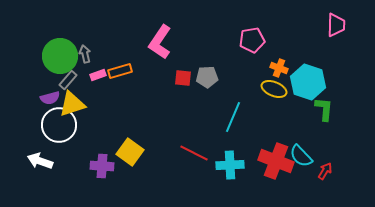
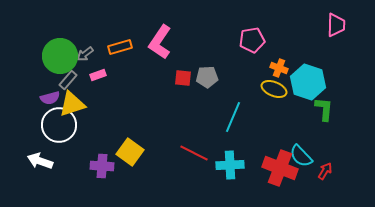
gray arrow: rotated 114 degrees counterclockwise
orange rectangle: moved 24 px up
red cross: moved 4 px right, 7 px down
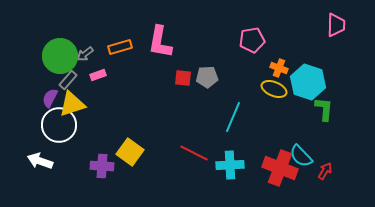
pink L-shape: rotated 24 degrees counterclockwise
purple semicircle: rotated 132 degrees clockwise
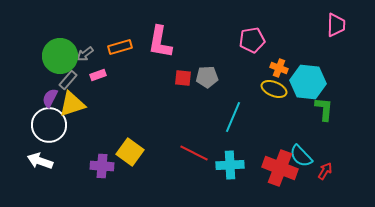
cyan hexagon: rotated 12 degrees counterclockwise
white circle: moved 10 px left
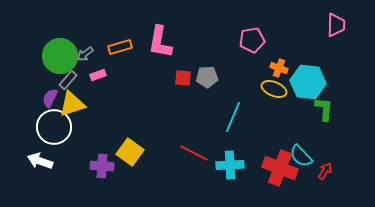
white circle: moved 5 px right, 2 px down
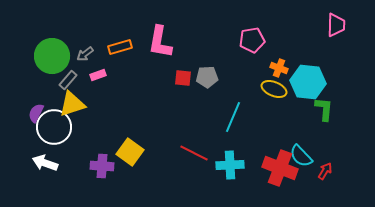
green circle: moved 8 px left
purple semicircle: moved 14 px left, 15 px down
white arrow: moved 5 px right, 2 px down
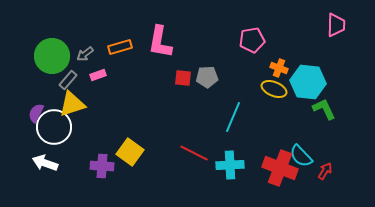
green L-shape: rotated 30 degrees counterclockwise
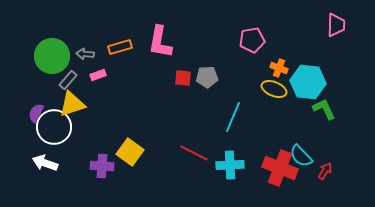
gray arrow: rotated 42 degrees clockwise
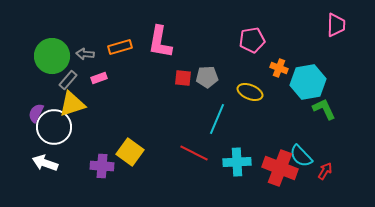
pink rectangle: moved 1 px right, 3 px down
cyan hexagon: rotated 16 degrees counterclockwise
yellow ellipse: moved 24 px left, 3 px down
cyan line: moved 16 px left, 2 px down
cyan cross: moved 7 px right, 3 px up
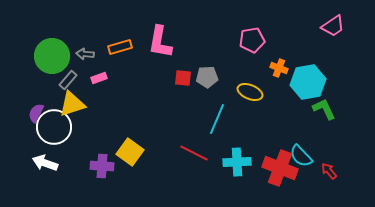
pink trapezoid: moved 3 px left, 1 px down; rotated 55 degrees clockwise
red arrow: moved 4 px right; rotated 72 degrees counterclockwise
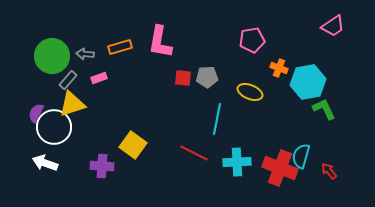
cyan line: rotated 12 degrees counterclockwise
yellow square: moved 3 px right, 7 px up
cyan semicircle: rotated 60 degrees clockwise
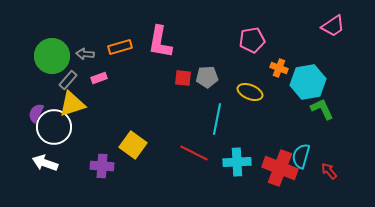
green L-shape: moved 2 px left
